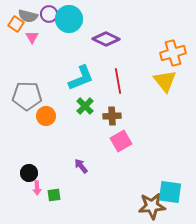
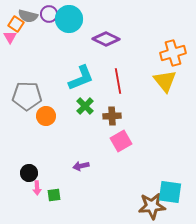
pink triangle: moved 22 px left
purple arrow: rotated 63 degrees counterclockwise
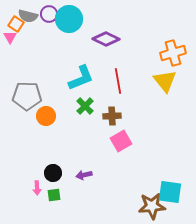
purple arrow: moved 3 px right, 9 px down
black circle: moved 24 px right
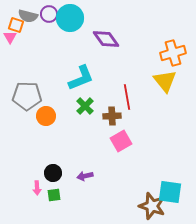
cyan circle: moved 1 px right, 1 px up
orange square: moved 1 px down; rotated 14 degrees counterclockwise
purple diamond: rotated 28 degrees clockwise
red line: moved 9 px right, 16 px down
purple arrow: moved 1 px right, 1 px down
brown star: rotated 24 degrees clockwise
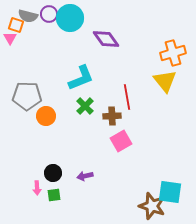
pink triangle: moved 1 px down
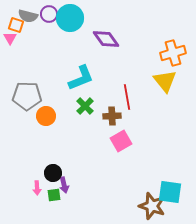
purple arrow: moved 21 px left, 9 px down; rotated 91 degrees counterclockwise
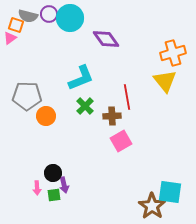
pink triangle: rotated 24 degrees clockwise
brown star: rotated 16 degrees clockwise
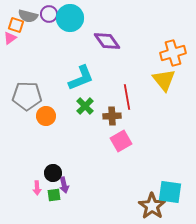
purple diamond: moved 1 px right, 2 px down
yellow triangle: moved 1 px left, 1 px up
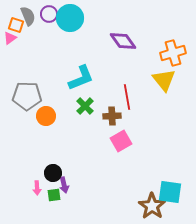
gray semicircle: rotated 126 degrees counterclockwise
purple diamond: moved 16 px right
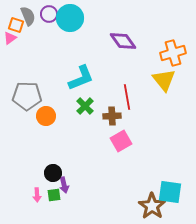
pink arrow: moved 7 px down
